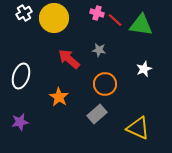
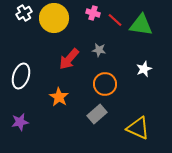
pink cross: moved 4 px left
red arrow: rotated 90 degrees counterclockwise
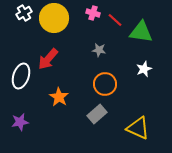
green triangle: moved 7 px down
red arrow: moved 21 px left
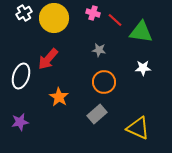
white star: moved 1 px left, 1 px up; rotated 21 degrees clockwise
orange circle: moved 1 px left, 2 px up
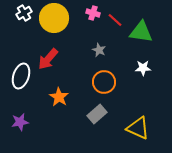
gray star: rotated 16 degrees clockwise
